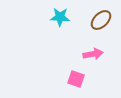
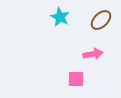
cyan star: rotated 24 degrees clockwise
pink square: rotated 18 degrees counterclockwise
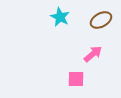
brown ellipse: rotated 15 degrees clockwise
pink arrow: rotated 30 degrees counterclockwise
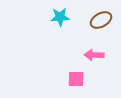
cyan star: rotated 30 degrees counterclockwise
pink arrow: moved 1 px right, 1 px down; rotated 138 degrees counterclockwise
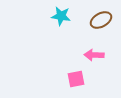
cyan star: moved 1 px right, 1 px up; rotated 12 degrees clockwise
pink square: rotated 12 degrees counterclockwise
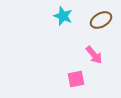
cyan star: moved 2 px right; rotated 12 degrees clockwise
pink arrow: rotated 132 degrees counterclockwise
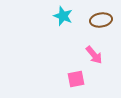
brown ellipse: rotated 20 degrees clockwise
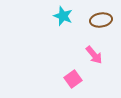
pink square: moved 3 px left; rotated 24 degrees counterclockwise
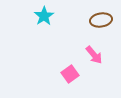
cyan star: moved 19 px left; rotated 18 degrees clockwise
pink square: moved 3 px left, 5 px up
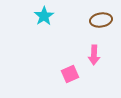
pink arrow: rotated 42 degrees clockwise
pink square: rotated 12 degrees clockwise
